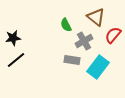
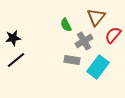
brown triangle: rotated 30 degrees clockwise
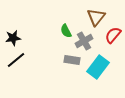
green semicircle: moved 6 px down
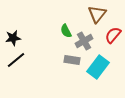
brown triangle: moved 1 px right, 3 px up
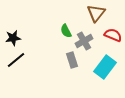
brown triangle: moved 1 px left, 1 px up
red semicircle: rotated 72 degrees clockwise
gray rectangle: rotated 63 degrees clockwise
cyan rectangle: moved 7 px right
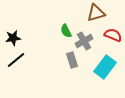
brown triangle: rotated 36 degrees clockwise
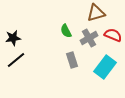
gray cross: moved 5 px right, 3 px up
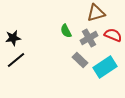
gray rectangle: moved 8 px right; rotated 28 degrees counterclockwise
cyan rectangle: rotated 20 degrees clockwise
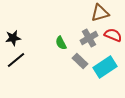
brown triangle: moved 4 px right
green semicircle: moved 5 px left, 12 px down
gray rectangle: moved 1 px down
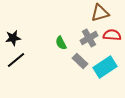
red semicircle: moved 1 px left; rotated 18 degrees counterclockwise
